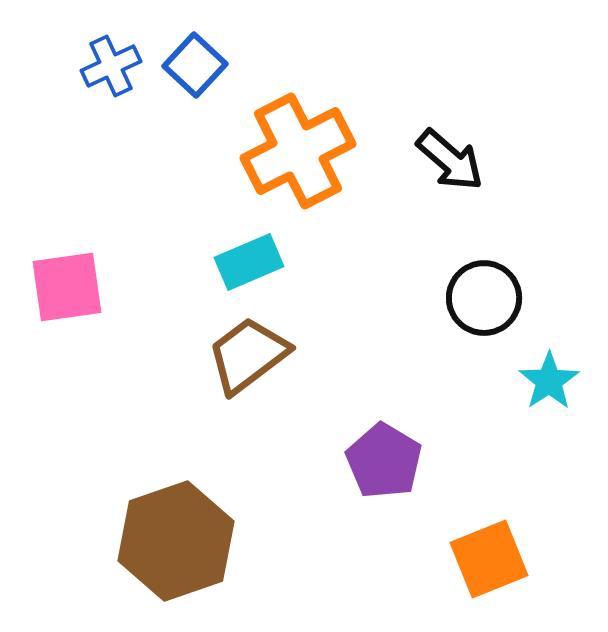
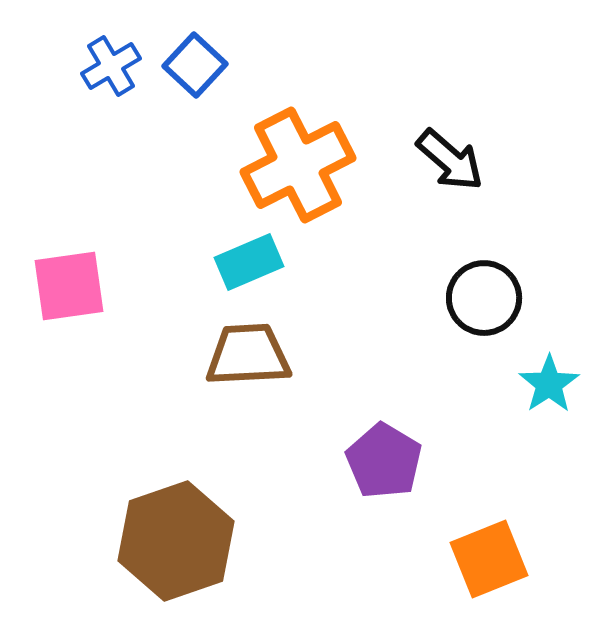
blue cross: rotated 6 degrees counterclockwise
orange cross: moved 14 px down
pink square: moved 2 px right, 1 px up
brown trapezoid: rotated 34 degrees clockwise
cyan star: moved 3 px down
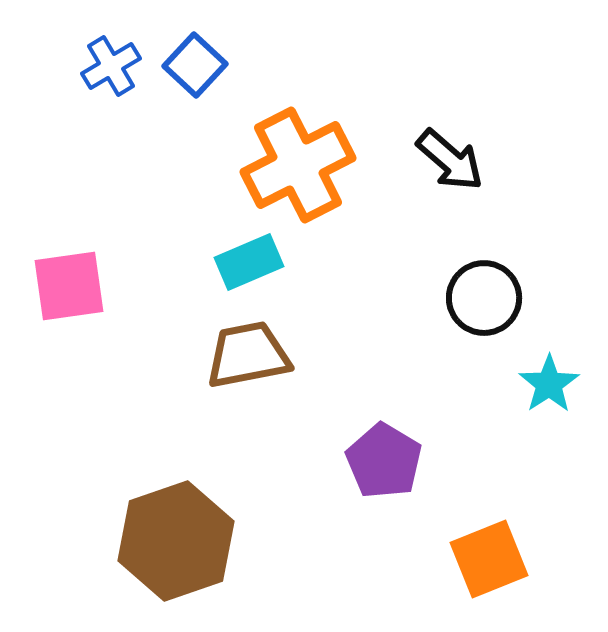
brown trapezoid: rotated 8 degrees counterclockwise
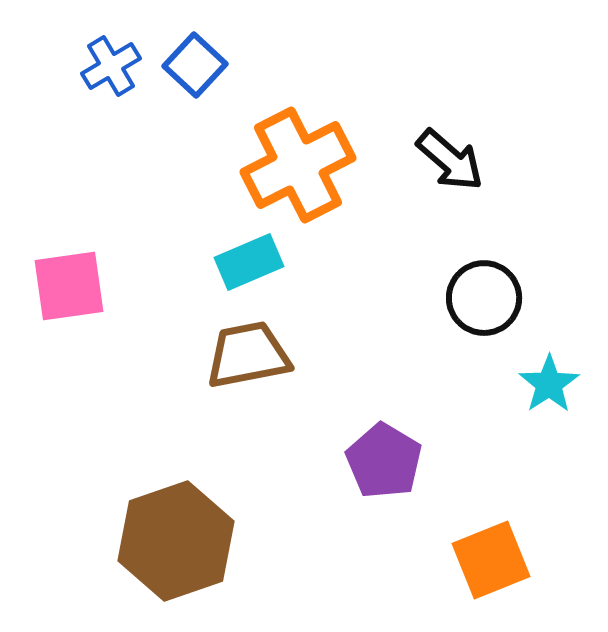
orange square: moved 2 px right, 1 px down
